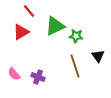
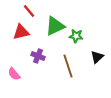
red triangle: rotated 18 degrees clockwise
black triangle: moved 1 px left, 1 px down; rotated 24 degrees clockwise
brown line: moved 7 px left
purple cross: moved 21 px up
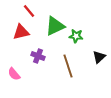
black triangle: moved 2 px right
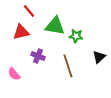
green triangle: rotated 35 degrees clockwise
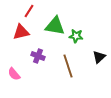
red line: rotated 72 degrees clockwise
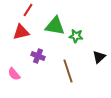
red line: moved 1 px left, 1 px up
brown line: moved 5 px down
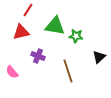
pink semicircle: moved 2 px left, 2 px up
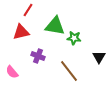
green star: moved 2 px left, 2 px down
black triangle: rotated 16 degrees counterclockwise
brown line: moved 1 px right; rotated 20 degrees counterclockwise
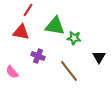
red triangle: rotated 24 degrees clockwise
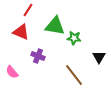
red triangle: rotated 12 degrees clockwise
brown line: moved 5 px right, 4 px down
